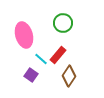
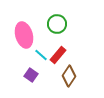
green circle: moved 6 px left, 1 px down
cyan line: moved 4 px up
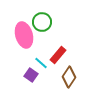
green circle: moved 15 px left, 2 px up
cyan line: moved 8 px down
brown diamond: moved 1 px down
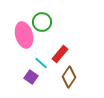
red rectangle: moved 2 px right, 1 px up
purple square: moved 2 px down
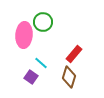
green circle: moved 1 px right
pink ellipse: rotated 20 degrees clockwise
red rectangle: moved 14 px right
brown diamond: rotated 15 degrees counterclockwise
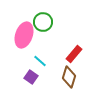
pink ellipse: rotated 15 degrees clockwise
cyan line: moved 1 px left, 2 px up
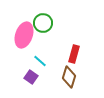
green circle: moved 1 px down
red rectangle: rotated 24 degrees counterclockwise
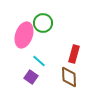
cyan line: moved 1 px left
brown diamond: rotated 20 degrees counterclockwise
